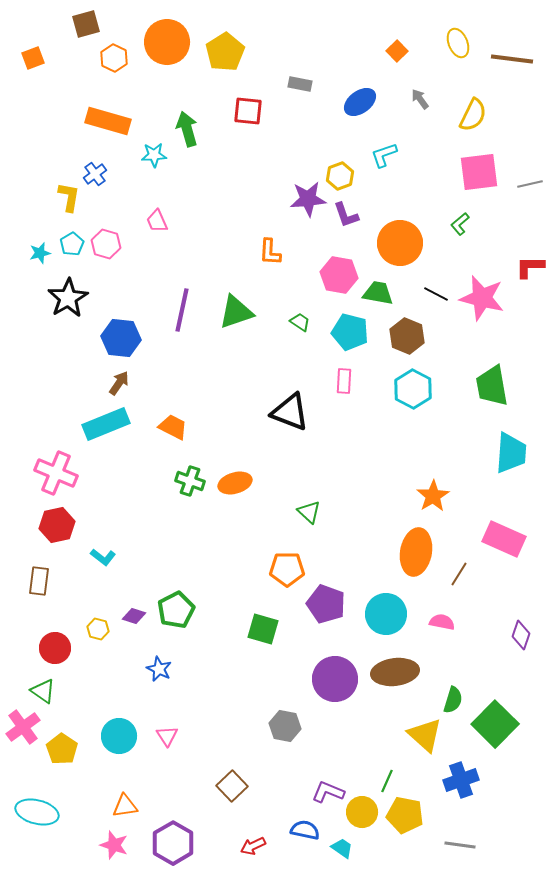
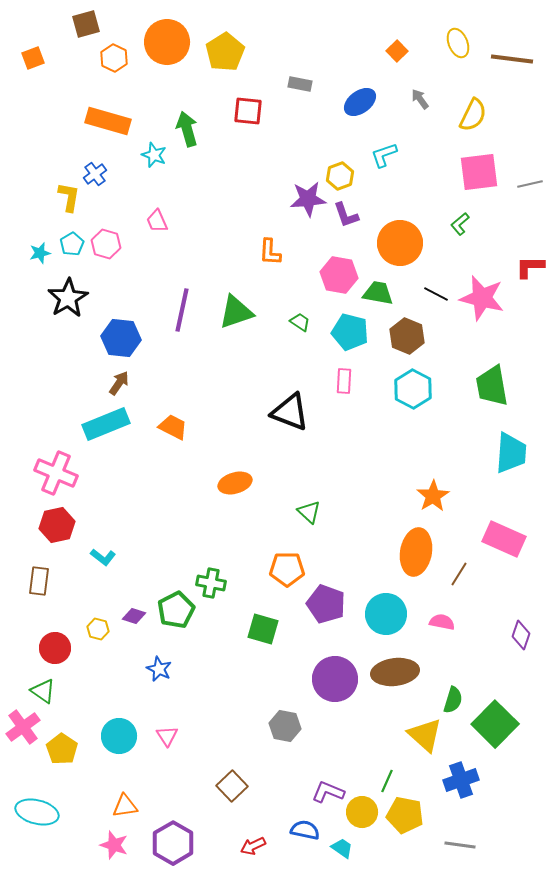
cyan star at (154, 155): rotated 25 degrees clockwise
green cross at (190, 481): moved 21 px right, 102 px down; rotated 8 degrees counterclockwise
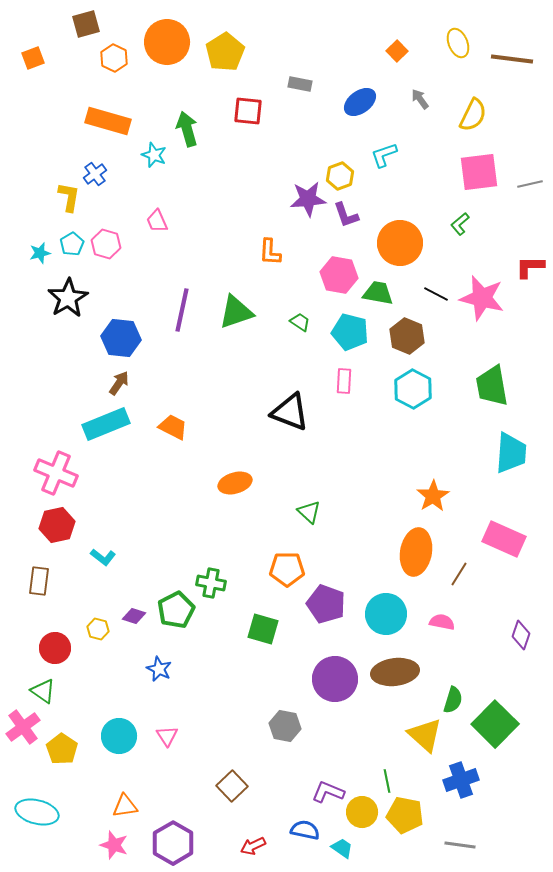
green line at (387, 781): rotated 35 degrees counterclockwise
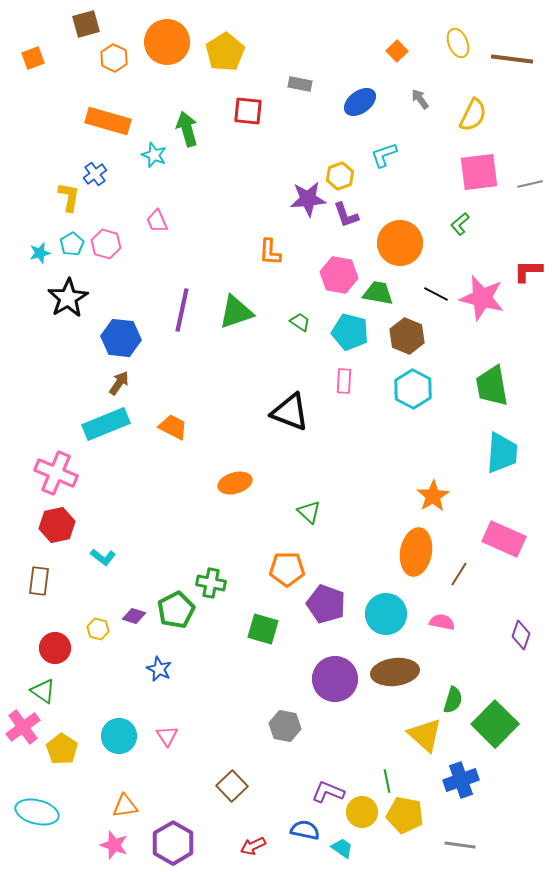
red L-shape at (530, 267): moved 2 px left, 4 px down
cyan trapezoid at (511, 453): moved 9 px left
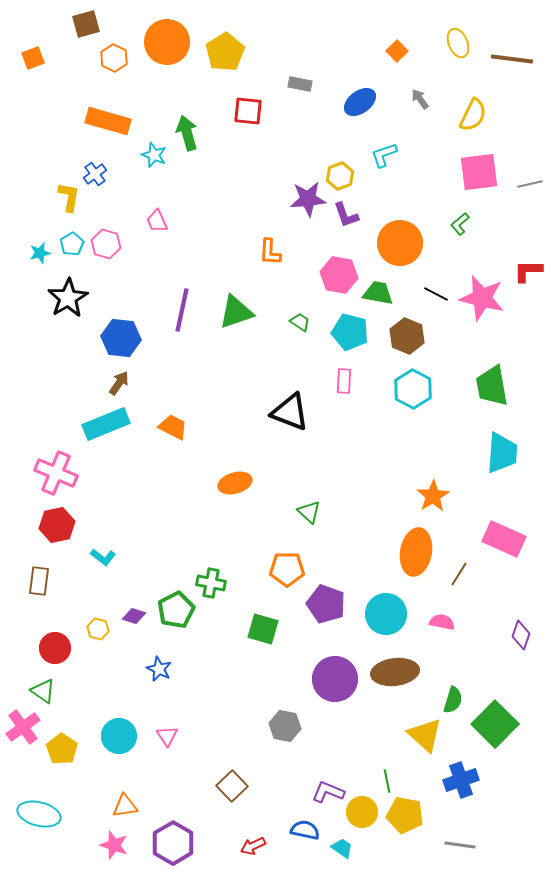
green arrow at (187, 129): moved 4 px down
cyan ellipse at (37, 812): moved 2 px right, 2 px down
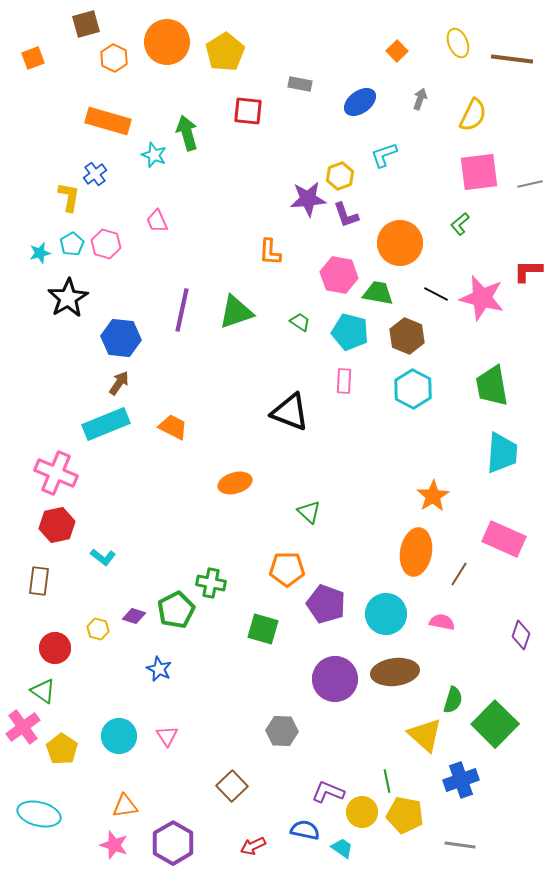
gray arrow at (420, 99): rotated 55 degrees clockwise
gray hexagon at (285, 726): moved 3 px left, 5 px down; rotated 8 degrees counterclockwise
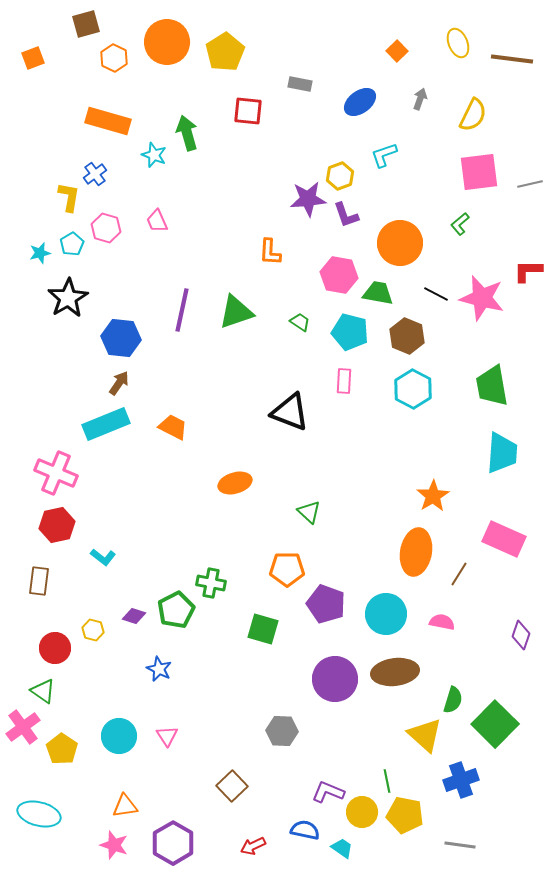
pink hexagon at (106, 244): moved 16 px up
yellow hexagon at (98, 629): moved 5 px left, 1 px down
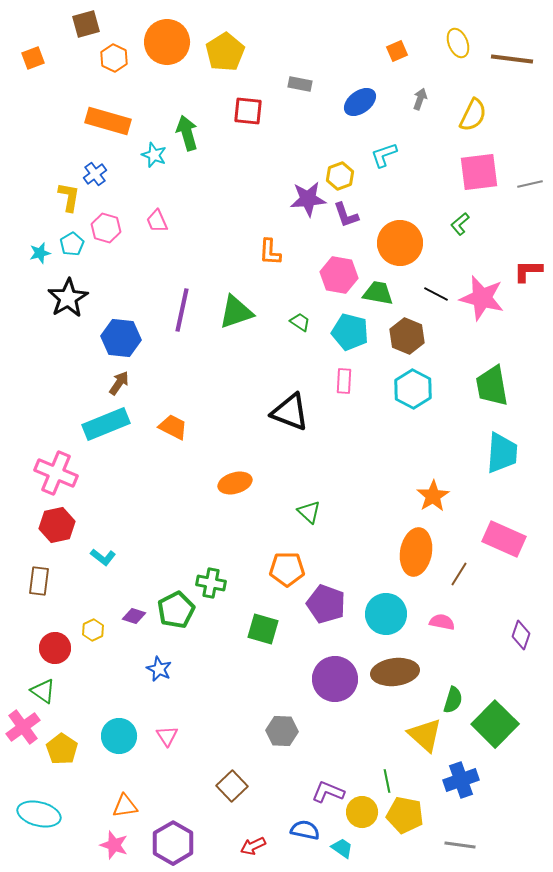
orange square at (397, 51): rotated 20 degrees clockwise
yellow hexagon at (93, 630): rotated 20 degrees clockwise
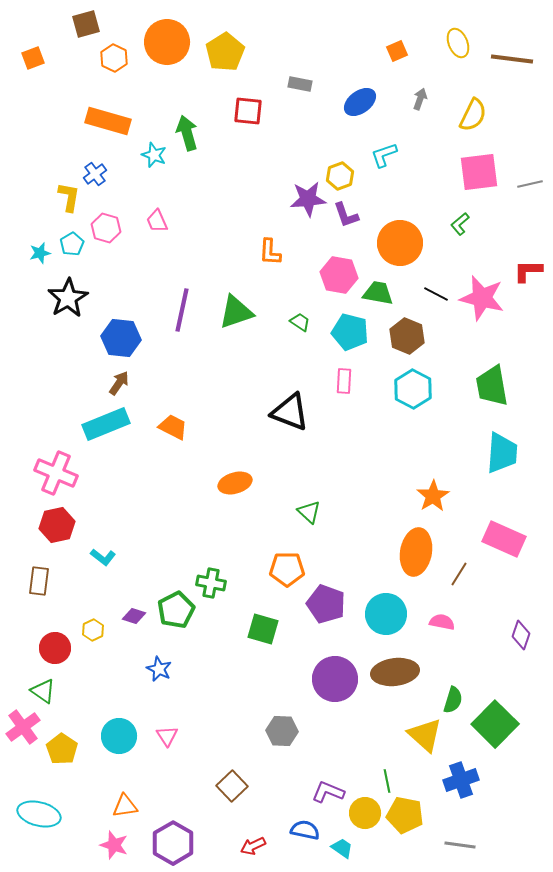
yellow circle at (362, 812): moved 3 px right, 1 px down
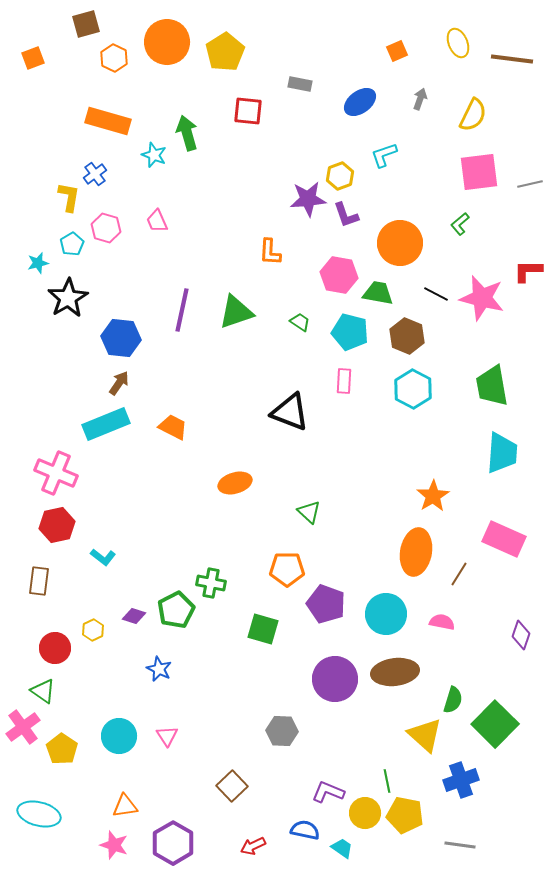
cyan star at (40, 253): moved 2 px left, 10 px down
